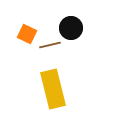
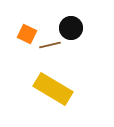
yellow rectangle: rotated 45 degrees counterclockwise
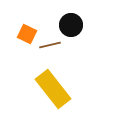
black circle: moved 3 px up
yellow rectangle: rotated 21 degrees clockwise
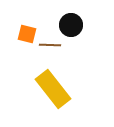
orange square: rotated 12 degrees counterclockwise
brown line: rotated 15 degrees clockwise
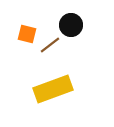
brown line: rotated 40 degrees counterclockwise
yellow rectangle: rotated 72 degrees counterclockwise
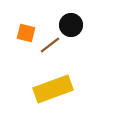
orange square: moved 1 px left, 1 px up
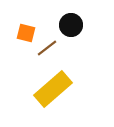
brown line: moved 3 px left, 3 px down
yellow rectangle: rotated 21 degrees counterclockwise
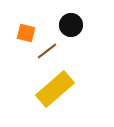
brown line: moved 3 px down
yellow rectangle: moved 2 px right
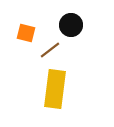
brown line: moved 3 px right, 1 px up
yellow rectangle: rotated 42 degrees counterclockwise
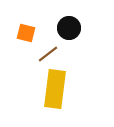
black circle: moved 2 px left, 3 px down
brown line: moved 2 px left, 4 px down
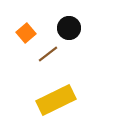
orange square: rotated 36 degrees clockwise
yellow rectangle: moved 1 px right, 11 px down; rotated 57 degrees clockwise
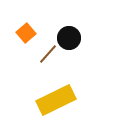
black circle: moved 10 px down
brown line: rotated 10 degrees counterclockwise
